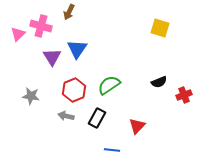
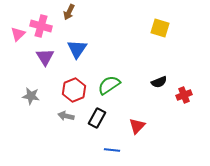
purple triangle: moved 7 px left
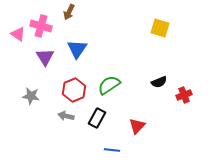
pink triangle: rotated 42 degrees counterclockwise
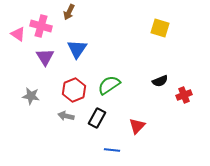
black semicircle: moved 1 px right, 1 px up
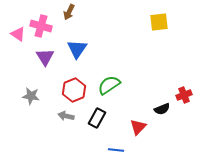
yellow square: moved 1 px left, 6 px up; rotated 24 degrees counterclockwise
black semicircle: moved 2 px right, 28 px down
red triangle: moved 1 px right, 1 px down
blue line: moved 4 px right
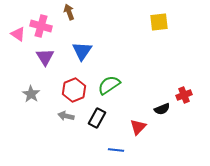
brown arrow: rotated 133 degrees clockwise
blue triangle: moved 5 px right, 2 px down
gray star: moved 2 px up; rotated 24 degrees clockwise
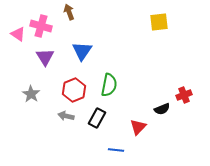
green semicircle: rotated 135 degrees clockwise
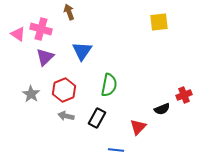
pink cross: moved 3 px down
purple triangle: rotated 18 degrees clockwise
red hexagon: moved 10 px left
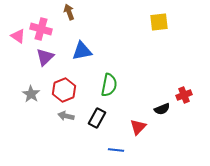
pink triangle: moved 2 px down
blue triangle: rotated 45 degrees clockwise
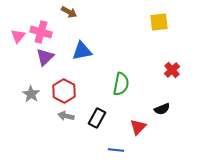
brown arrow: rotated 140 degrees clockwise
pink cross: moved 3 px down
pink triangle: rotated 35 degrees clockwise
green semicircle: moved 12 px right, 1 px up
red hexagon: moved 1 px down; rotated 10 degrees counterclockwise
red cross: moved 12 px left, 25 px up; rotated 21 degrees counterclockwise
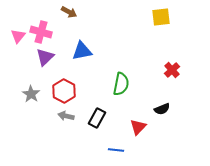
yellow square: moved 2 px right, 5 px up
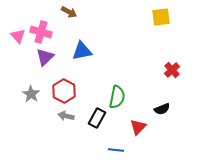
pink triangle: rotated 21 degrees counterclockwise
green semicircle: moved 4 px left, 13 px down
